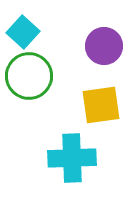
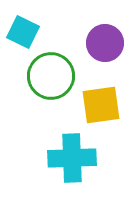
cyan square: rotated 16 degrees counterclockwise
purple circle: moved 1 px right, 3 px up
green circle: moved 22 px right
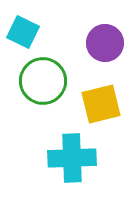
green circle: moved 8 px left, 5 px down
yellow square: moved 1 px up; rotated 6 degrees counterclockwise
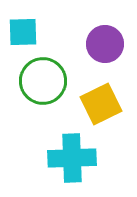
cyan square: rotated 28 degrees counterclockwise
purple circle: moved 1 px down
yellow square: rotated 12 degrees counterclockwise
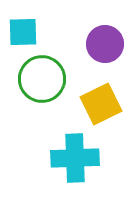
green circle: moved 1 px left, 2 px up
cyan cross: moved 3 px right
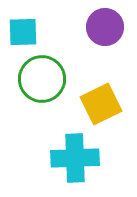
purple circle: moved 17 px up
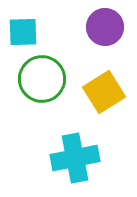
yellow square: moved 3 px right, 12 px up; rotated 6 degrees counterclockwise
cyan cross: rotated 9 degrees counterclockwise
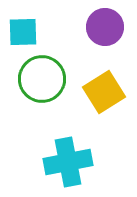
cyan cross: moved 7 px left, 4 px down
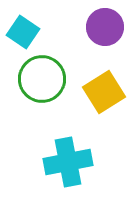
cyan square: rotated 36 degrees clockwise
